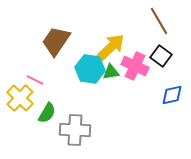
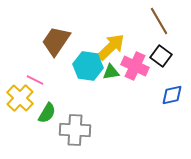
cyan hexagon: moved 2 px left, 3 px up
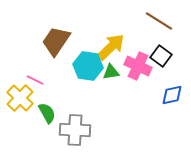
brown line: rotated 28 degrees counterclockwise
pink cross: moved 3 px right
green semicircle: rotated 60 degrees counterclockwise
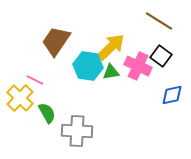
gray cross: moved 2 px right, 1 px down
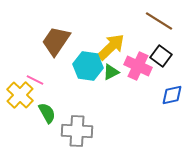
green triangle: rotated 18 degrees counterclockwise
yellow cross: moved 3 px up
